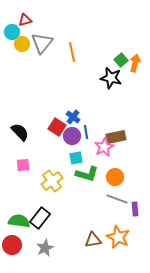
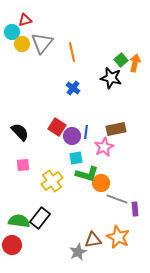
blue cross: moved 29 px up
blue line: rotated 16 degrees clockwise
brown rectangle: moved 8 px up
orange circle: moved 14 px left, 6 px down
gray star: moved 33 px right, 4 px down
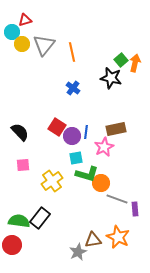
gray triangle: moved 2 px right, 2 px down
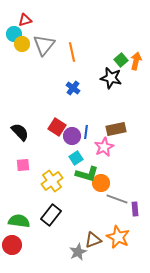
cyan circle: moved 2 px right, 2 px down
orange arrow: moved 1 px right, 2 px up
cyan square: rotated 24 degrees counterclockwise
black rectangle: moved 11 px right, 3 px up
brown triangle: rotated 12 degrees counterclockwise
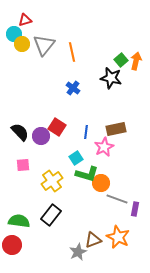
purple circle: moved 31 px left
purple rectangle: rotated 16 degrees clockwise
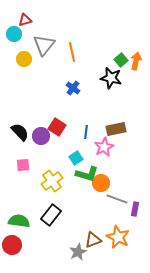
yellow circle: moved 2 px right, 15 px down
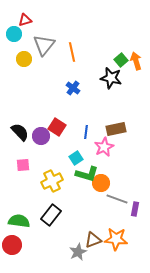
orange arrow: rotated 30 degrees counterclockwise
yellow cross: rotated 10 degrees clockwise
orange star: moved 2 px left, 2 px down; rotated 20 degrees counterclockwise
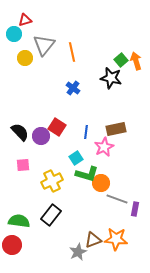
yellow circle: moved 1 px right, 1 px up
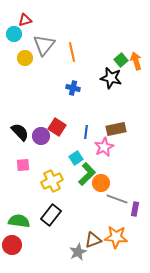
blue cross: rotated 24 degrees counterclockwise
green L-shape: rotated 60 degrees counterclockwise
orange star: moved 2 px up
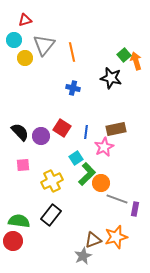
cyan circle: moved 6 px down
green square: moved 3 px right, 5 px up
red square: moved 5 px right, 1 px down
orange star: rotated 20 degrees counterclockwise
red circle: moved 1 px right, 4 px up
gray star: moved 5 px right, 4 px down
